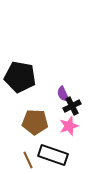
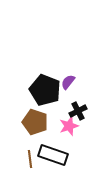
black pentagon: moved 25 px right, 13 px down; rotated 12 degrees clockwise
purple semicircle: moved 5 px right, 12 px up; rotated 63 degrees clockwise
black cross: moved 6 px right, 5 px down
brown pentagon: rotated 15 degrees clockwise
brown line: moved 2 px right, 1 px up; rotated 18 degrees clockwise
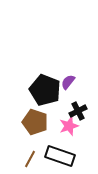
black rectangle: moved 7 px right, 1 px down
brown line: rotated 36 degrees clockwise
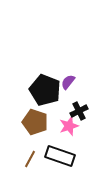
black cross: moved 1 px right
